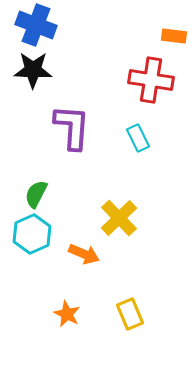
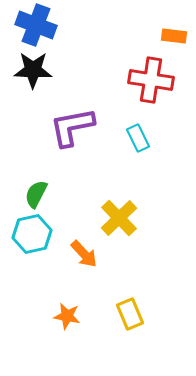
purple L-shape: rotated 105 degrees counterclockwise
cyan hexagon: rotated 12 degrees clockwise
orange arrow: rotated 24 degrees clockwise
orange star: moved 2 px down; rotated 16 degrees counterclockwise
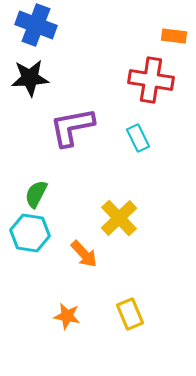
black star: moved 3 px left, 8 px down; rotated 6 degrees counterclockwise
cyan hexagon: moved 2 px left, 1 px up; rotated 21 degrees clockwise
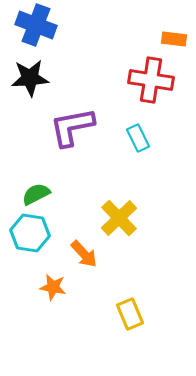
orange rectangle: moved 3 px down
green semicircle: rotated 36 degrees clockwise
orange star: moved 14 px left, 29 px up
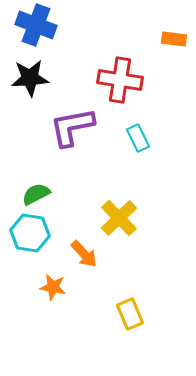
red cross: moved 31 px left
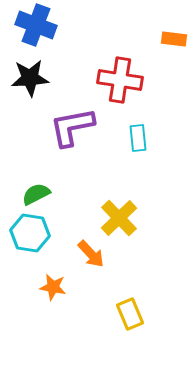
cyan rectangle: rotated 20 degrees clockwise
orange arrow: moved 7 px right
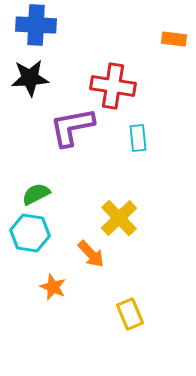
blue cross: rotated 18 degrees counterclockwise
red cross: moved 7 px left, 6 px down
orange star: rotated 12 degrees clockwise
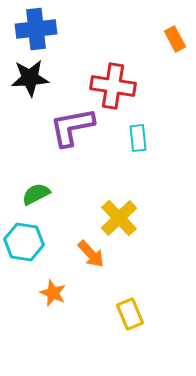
blue cross: moved 4 px down; rotated 9 degrees counterclockwise
orange rectangle: moved 1 px right; rotated 55 degrees clockwise
cyan hexagon: moved 6 px left, 9 px down
orange star: moved 6 px down
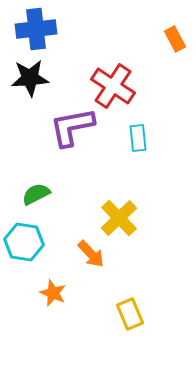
red cross: rotated 24 degrees clockwise
